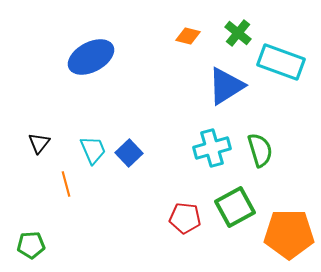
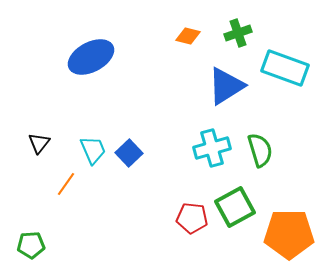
green cross: rotated 32 degrees clockwise
cyan rectangle: moved 4 px right, 6 px down
orange line: rotated 50 degrees clockwise
red pentagon: moved 7 px right
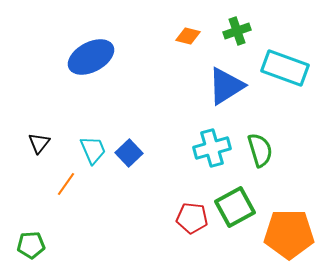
green cross: moved 1 px left, 2 px up
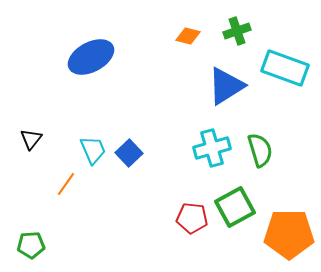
black triangle: moved 8 px left, 4 px up
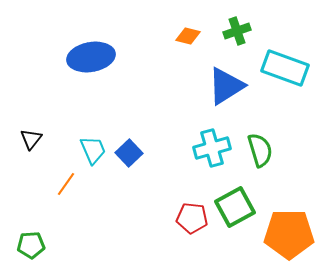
blue ellipse: rotated 18 degrees clockwise
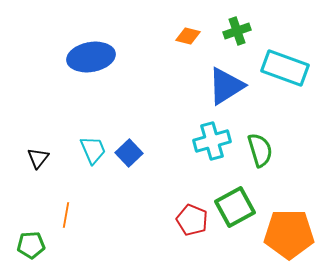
black triangle: moved 7 px right, 19 px down
cyan cross: moved 7 px up
orange line: moved 31 px down; rotated 25 degrees counterclockwise
red pentagon: moved 2 px down; rotated 16 degrees clockwise
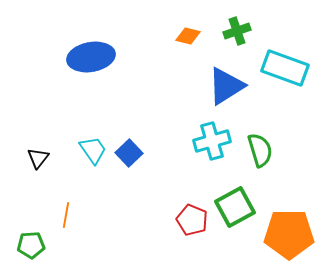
cyan trapezoid: rotated 12 degrees counterclockwise
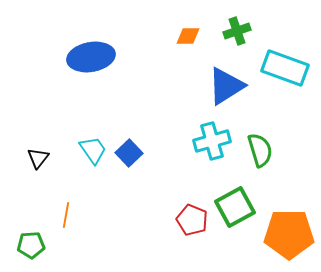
orange diamond: rotated 15 degrees counterclockwise
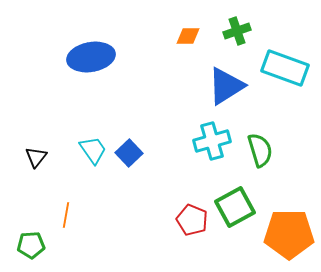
black triangle: moved 2 px left, 1 px up
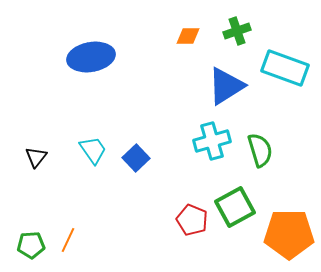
blue square: moved 7 px right, 5 px down
orange line: moved 2 px right, 25 px down; rotated 15 degrees clockwise
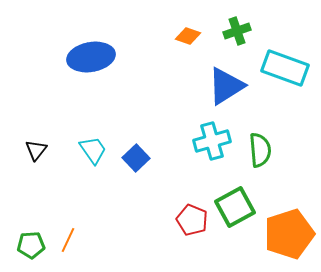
orange diamond: rotated 20 degrees clockwise
green semicircle: rotated 12 degrees clockwise
black triangle: moved 7 px up
orange pentagon: rotated 18 degrees counterclockwise
